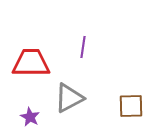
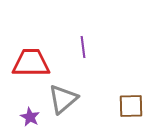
purple line: rotated 15 degrees counterclockwise
gray triangle: moved 6 px left, 1 px down; rotated 12 degrees counterclockwise
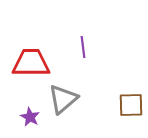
brown square: moved 1 px up
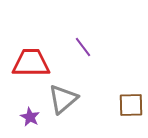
purple line: rotated 30 degrees counterclockwise
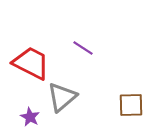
purple line: moved 1 px down; rotated 20 degrees counterclockwise
red trapezoid: rotated 27 degrees clockwise
gray triangle: moved 1 px left, 2 px up
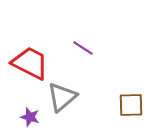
red trapezoid: moved 1 px left
purple star: rotated 12 degrees counterclockwise
